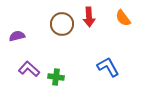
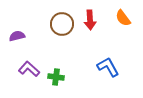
red arrow: moved 1 px right, 3 px down
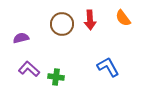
purple semicircle: moved 4 px right, 2 px down
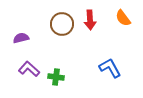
blue L-shape: moved 2 px right, 1 px down
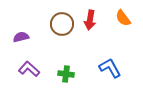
red arrow: rotated 12 degrees clockwise
purple semicircle: moved 1 px up
green cross: moved 10 px right, 3 px up
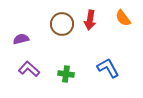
purple semicircle: moved 2 px down
blue L-shape: moved 2 px left
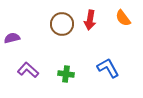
purple semicircle: moved 9 px left, 1 px up
purple L-shape: moved 1 px left, 1 px down
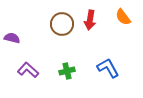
orange semicircle: moved 1 px up
purple semicircle: rotated 28 degrees clockwise
green cross: moved 1 px right, 3 px up; rotated 21 degrees counterclockwise
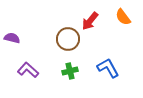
red arrow: moved 1 px down; rotated 30 degrees clockwise
brown circle: moved 6 px right, 15 px down
green cross: moved 3 px right
